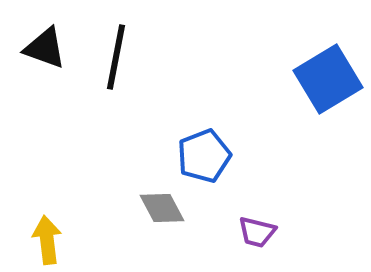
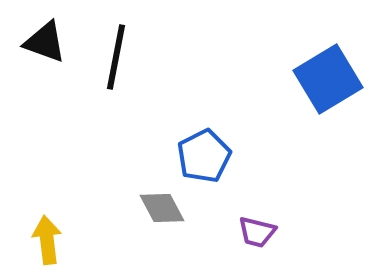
black triangle: moved 6 px up
blue pentagon: rotated 6 degrees counterclockwise
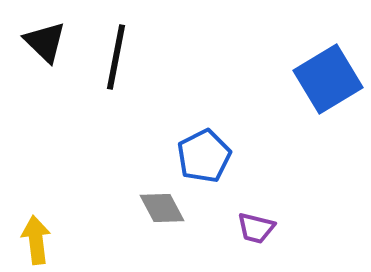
black triangle: rotated 24 degrees clockwise
purple trapezoid: moved 1 px left, 4 px up
yellow arrow: moved 11 px left
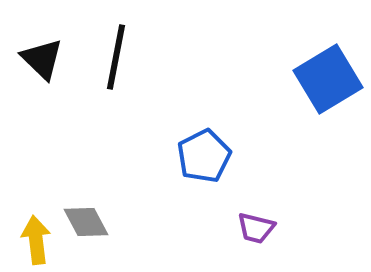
black triangle: moved 3 px left, 17 px down
gray diamond: moved 76 px left, 14 px down
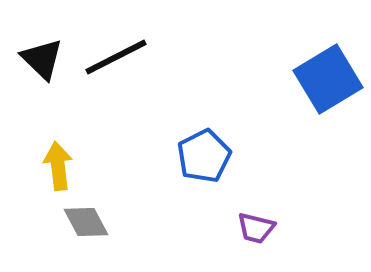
black line: rotated 52 degrees clockwise
yellow arrow: moved 22 px right, 74 px up
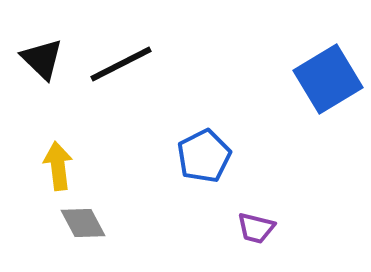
black line: moved 5 px right, 7 px down
gray diamond: moved 3 px left, 1 px down
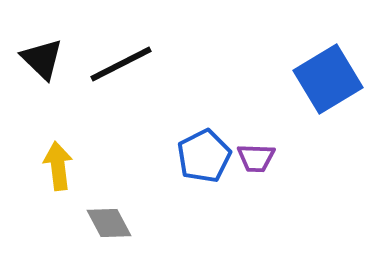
gray diamond: moved 26 px right
purple trapezoid: moved 70 px up; rotated 12 degrees counterclockwise
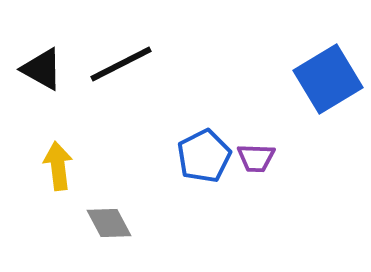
black triangle: moved 10 px down; rotated 15 degrees counterclockwise
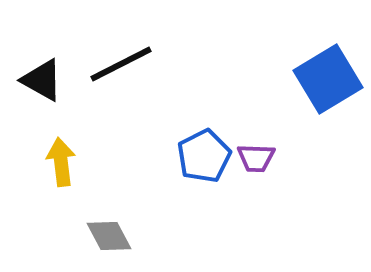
black triangle: moved 11 px down
yellow arrow: moved 3 px right, 4 px up
gray diamond: moved 13 px down
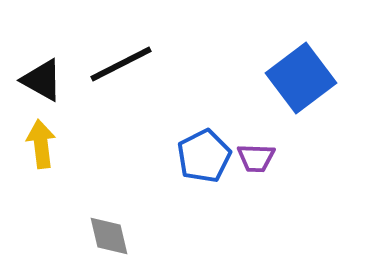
blue square: moved 27 px left, 1 px up; rotated 6 degrees counterclockwise
yellow arrow: moved 20 px left, 18 px up
gray diamond: rotated 15 degrees clockwise
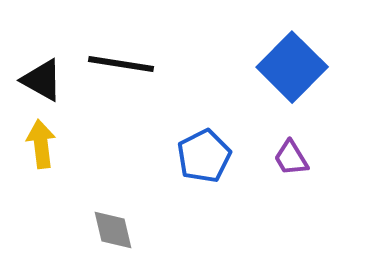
black line: rotated 36 degrees clockwise
blue square: moved 9 px left, 11 px up; rotated 8 degrees counterclockwise
purple trapezoid: moved 35 px right; rotated 57 degrees clockwise
gray diamond: moved 4 px right, 6 px up
